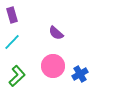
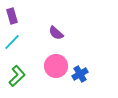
purple rectangle: moved 1 px down
pink circle: moved 3 px right
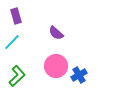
purple rectangle: moved 4 px right
blue cross: moved 1 px left, 1 px down
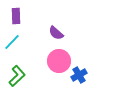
purple rectangle: rotated 14 degrees clockwise
pink circle: moved 3 px right, 5 px up
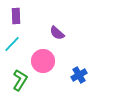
purple semicircle: moved 1 px right
cyan line: moved 2 px down
pink circle: moved 16 px left
green L-shape: moved 3 px right, 4 px down; rotated 15 degrees counterclockwise
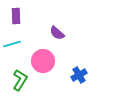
cyan line: rotated 30 degrees clockwise
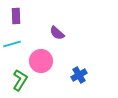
pink circle: moved 2 px left
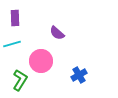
purple rectangle: moved 1 px left, 2 px down
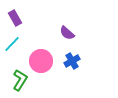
purple rectangle: rotated 28 degrees counterclockwise
purple semicircle: moved 10 px right
cyan line: rotated 30 degrees counterclockwise
blue cross: moved 7 px left, 14 px up
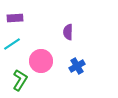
purple rectangle: rotated 63 degrees counterclockwise
purple semicircle: moved 1 px right, 1 px up; rotated 49 degrees clockwise
cyan line: rotated 12 degrees clockwise
blue cross: moved 5 px right, 5 px down
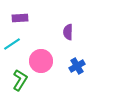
purple rectangle: moved 5 px right
